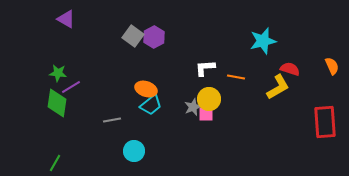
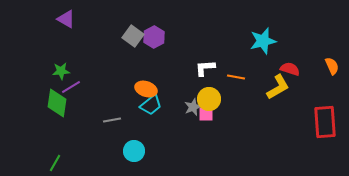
green star: moved 3 px right, 2 px up; rotated 12 degrees counterclockwise
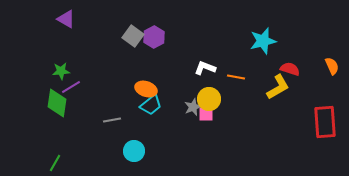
white L-shape: rotated 25 degrees clockwise
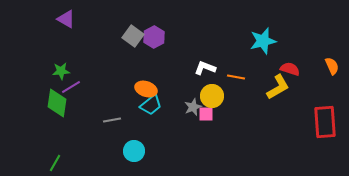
yellow circle: moved 3 px right, 3 px up
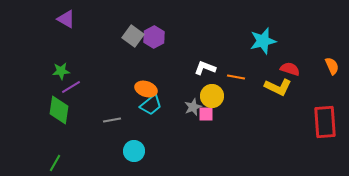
yellow L-shape: rotated 56 degrees clockwise
green diamond: moved 2 px right, 7 px down
